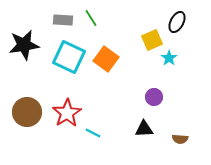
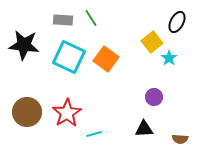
yellow square: moved 2 px down; rotated 15 degrees counterclockwise
black star: rotated 16 degrees clockwise
cyan line: moved 1 px right, 1 px down; rotated 42 degrees counterclockwise
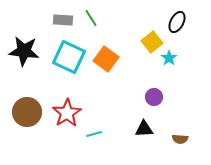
black star: moved 6 px down
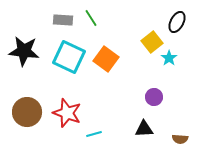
red star: rotated 20 degrees counterclockwise
